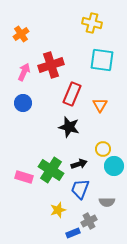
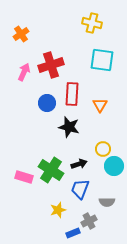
red rectangle: rotated 20 degrees counterclockwise
blue circle: moved 24 px right
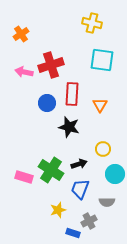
pink arrow: rotated 102 degrees counterclockwise
cyan circle: moved 1 px right, 8 px down
blue rectangle: rotated 40 degrees clockwise
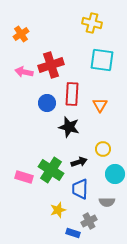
black arrow: moved 2 px up
blue trapezoid: rotated 20 degrees counterclockwise
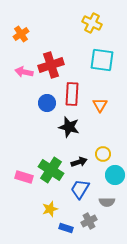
yellow cross: rotated 12 degrees clockwise
yellow circle: moved 5 px down
cyan circle: moved 1 px down
blue trapezoid: rotated 30 degrees clockwise
yellow star: moved 8 px left, 1 px up
blue rectangle: moved 7 px left, 5 px up
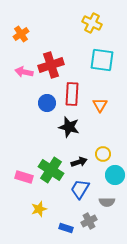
yellow star: moved 11 px left
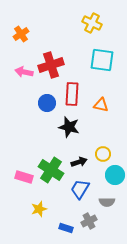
orange triangle: moved 1 px right; rotated 49 degrees counterclockwise
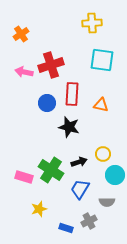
yellow cross: rotated 30 degrees counterclockwise
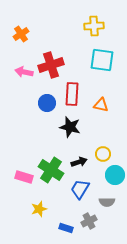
yellow cross: moved 2 px right, 3 px down
black star: moved 1 px right
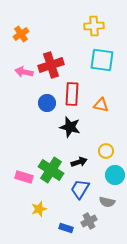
yellow circle: moved 3 px right, 3 px up
gray semicircle: rotated 14 degrees clockwise
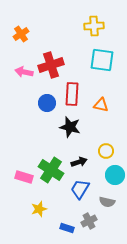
blue rectangle: moved 1 px right
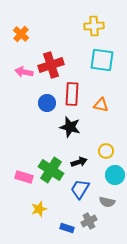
orange cross: rotated 14 degrees counterclockwise
